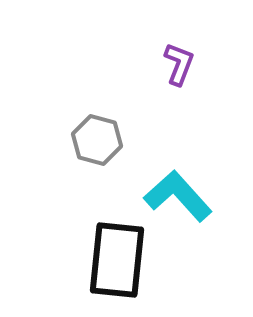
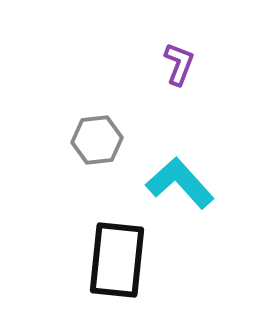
gray hexagon: rotated 21 degrees counterclockwise
cyan L-shape: moved 2 px right, 13 px up
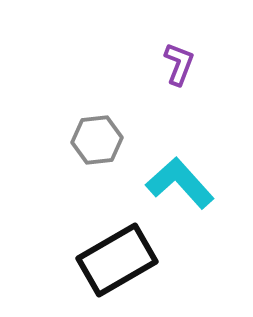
black rectangle: rotated 54 degrees clockwise
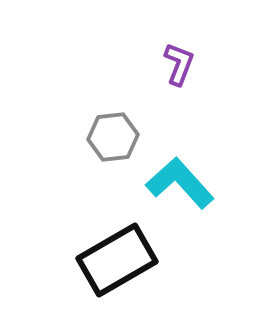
gray hexagon: moved 16 px right, 3 px up
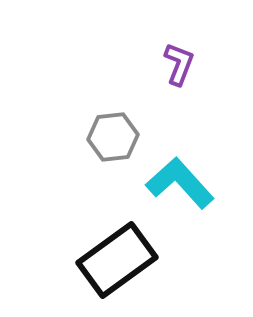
black rectangle: rotated 6 degrees counterclockwise
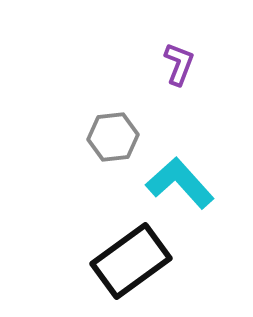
black rectangle: moved 14 px right, 1 px down
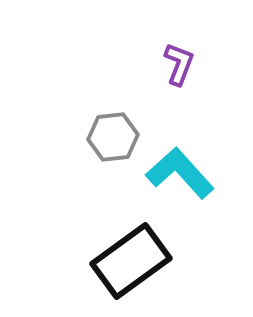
cyan L-shape: moved 10 px up
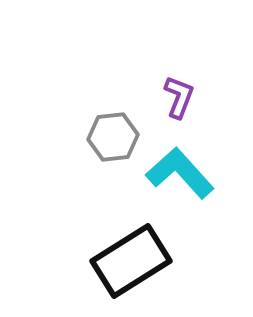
purple L-shape: moved 33 px down
black rectangle: rotated 4 degrees clockwise
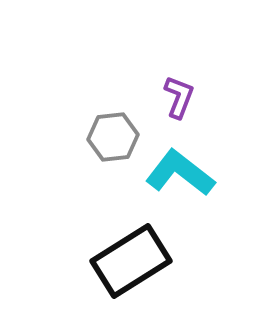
cyan L-shape: rotated 10 degrees counterclockwise
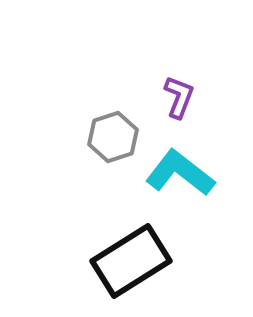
gray hexagon: rotated 12 degrees counterclockwise
